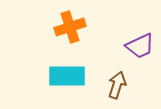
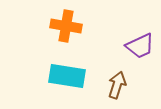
orange cross: moved 4 px left, 1 px up; rotated 28 degrees clockwise
cyan rectangle: rotated 9 degrees clockwise
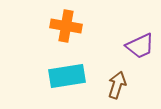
cyan rectangle: rotated 18 degrees counterclockwise
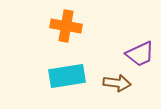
purple trapezoid: moved 8 px down
brown arrow: moved 2 px up; rotated 80 degrees clockwise
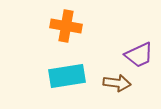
purple trapezoid: moved 1 px left, 1 px down
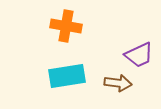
brown arrow: moved 1 px right
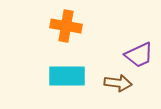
cyan rectangle: rotated 9 degrees clockwise
